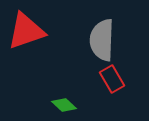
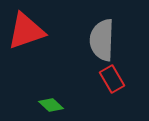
green diamond: moved 13 px left
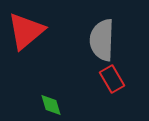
red triangle: rotated 21 degrees counterclockwise
green diamond: rotated 30 degrees clockwise
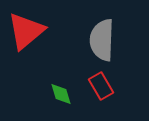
red rectangle: moved 11 px left, 7 px down
green diamond: moved 10 px right, 11 px up
